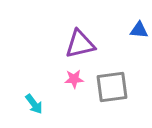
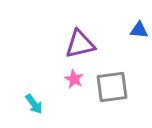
pink star: rotated 30 degrees clockwise
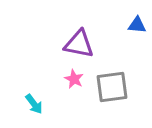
blue triangle: moved 2 px left, 5 px up
purple triangle: moved 1 px left; rotated 24 degrees clockwise
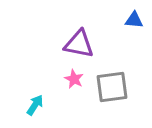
blue triangle: moved 3 px left, 5 px up
cyan arrow: moved 1 px right, 1 px down; rotated 110 degrees counterclockwise
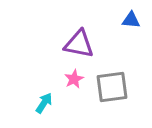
blue triangle: moved 3 px left
pink star: rotated 18 degrees clockwise
cyan arrow: moved 9 px right, 2 px up
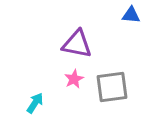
blue triangle: moved 5 px up
purple triangle: moved 2 px left
cyan arrow: moved 9 px left
